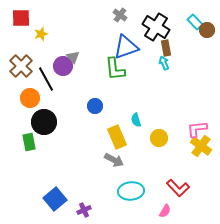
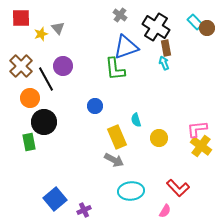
brown circle: moved 2 px up
gray triangle: moved 15 px left, 29 px up
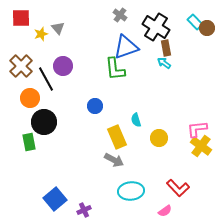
cyan arrow: rotated 32 degrees counterclockwise
pink semicircle: rotated 24 degrees clockwise
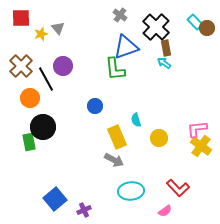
black cross: rotated 12 degrees clockwise
black circle: moved 1 px left, 5 px down
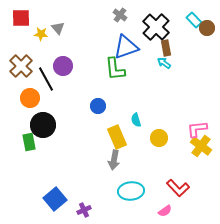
cyan rectangle: moved 1 px left, 2 px up
yellow star: rotated 24 degrees clockwise
blue circle: moved 3 px right
black circle: moved 2 px up
gray arrow: rotated 72 degrees clockwise
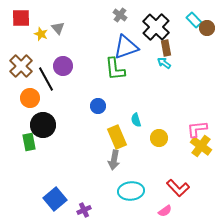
yellow star: rotated 16 degrees clockwise
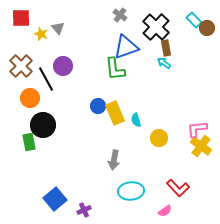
yellow rectangle: moved 2 px left, 24 px up
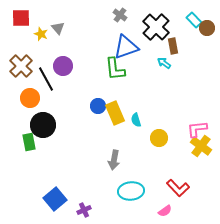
brown rectangle: moved 7 px right, 2 px up
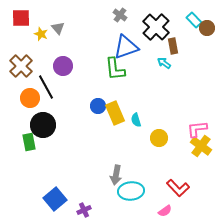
black line: moved 8 px down
gray arrow: moved 2 px right, 15 px down
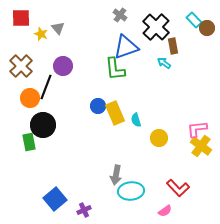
black line: rotated 50 degrees clockwise
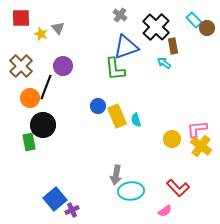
yellow rectangle: moved 2 px right, 3 px down
yellow circle: moved 13 px right, 1 px down
purple cross: moved 12 px left
